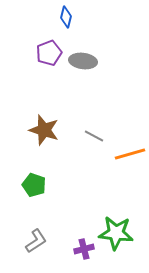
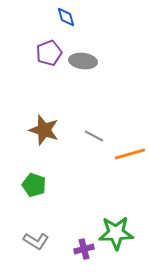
blue diamond: rotated 30 degrees counterclockwise
green star: rotated 8 degrees counterclockwise
gray L-shape: rotated 65 degrees clockwise
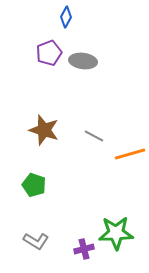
blue diamond: rotated 45 degrees clockwise
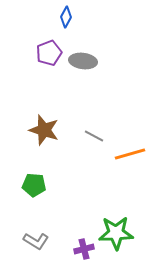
green pentagon: rotated 15 degrees counterclockwise
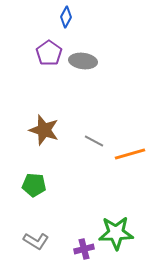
purple pentagon: rotated 15 degrees counterclockwise
gray line: moved 5 px down
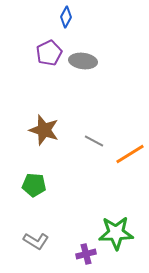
purple pentagon: rotated 10 degrees clockwise
orange line: rotated 16 degrees counterclockwise
purple cross: moved 2 px right, 5 px down
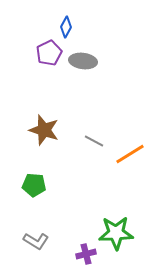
blue diamond: moved 10 px down
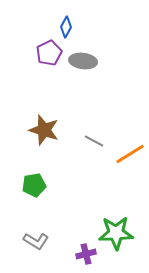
green pentagon: rotated 15 degrees counterclockwise
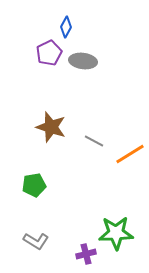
brown star: moved 7 px right, 3 px up
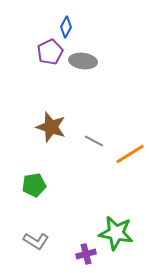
purple pentagon: moved 1 px right, 1 px up
green star: rotated 12 degrees clockwise
